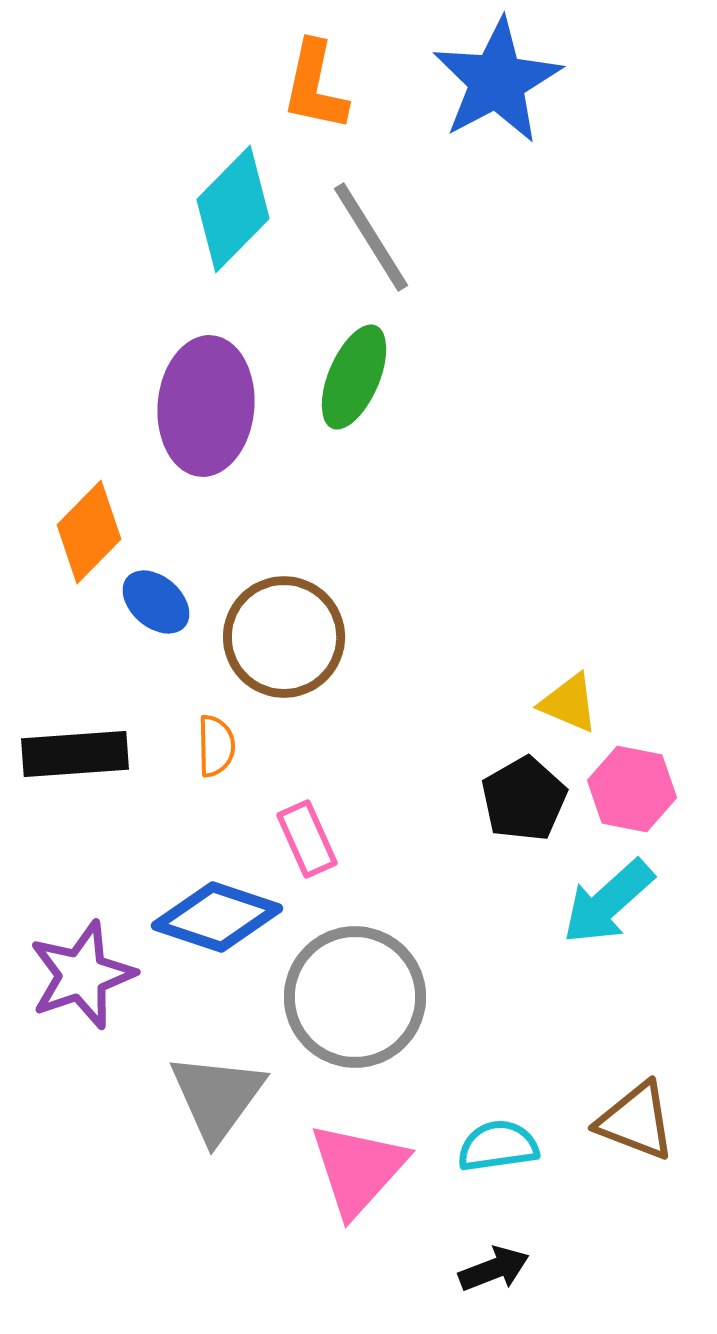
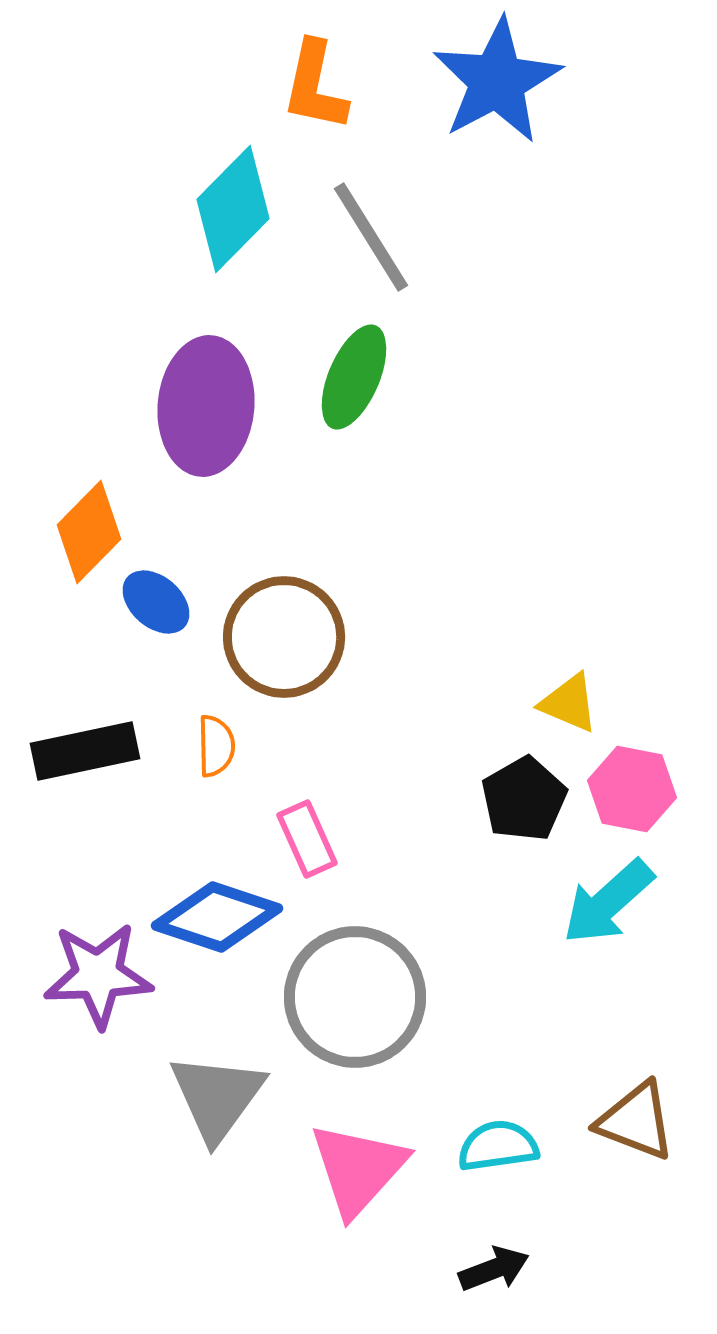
black rectangle: moved 10 px right, 3 px up; rotated 8 degrees counterclockwise
purple star: moved 16 px right; rotated 17 degrees clockwise
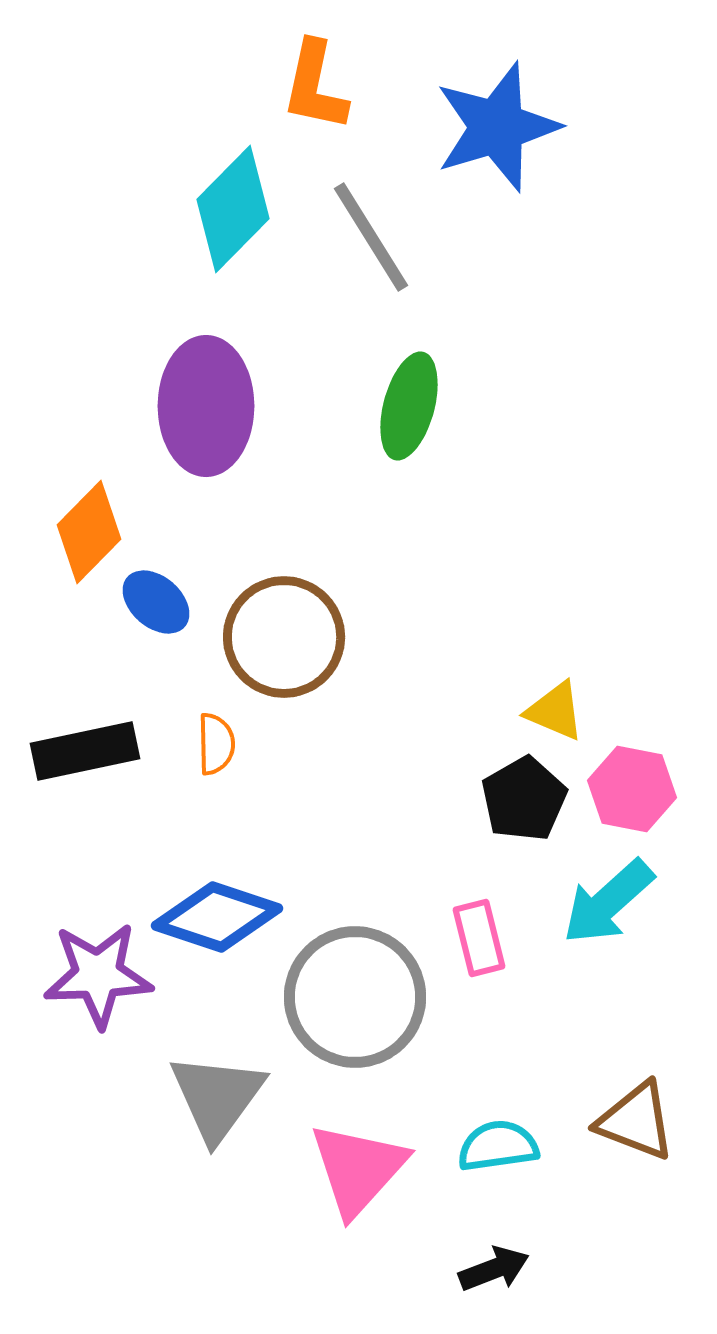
blue star: moved 46 px down; rotated 11 degrees clockwise
green ellipse: moved 55 px right, 29 px down; rotated 8 degrees counterclockwise
purple ellipse: rotated 5 degrees counterclockwise
yellow triangle: moved 14 px left, 8 px down
orange semicircle: moved 2 px up
pink rectangle: moved 172 px right, 99 px down; rotated 10 degrees clockwise
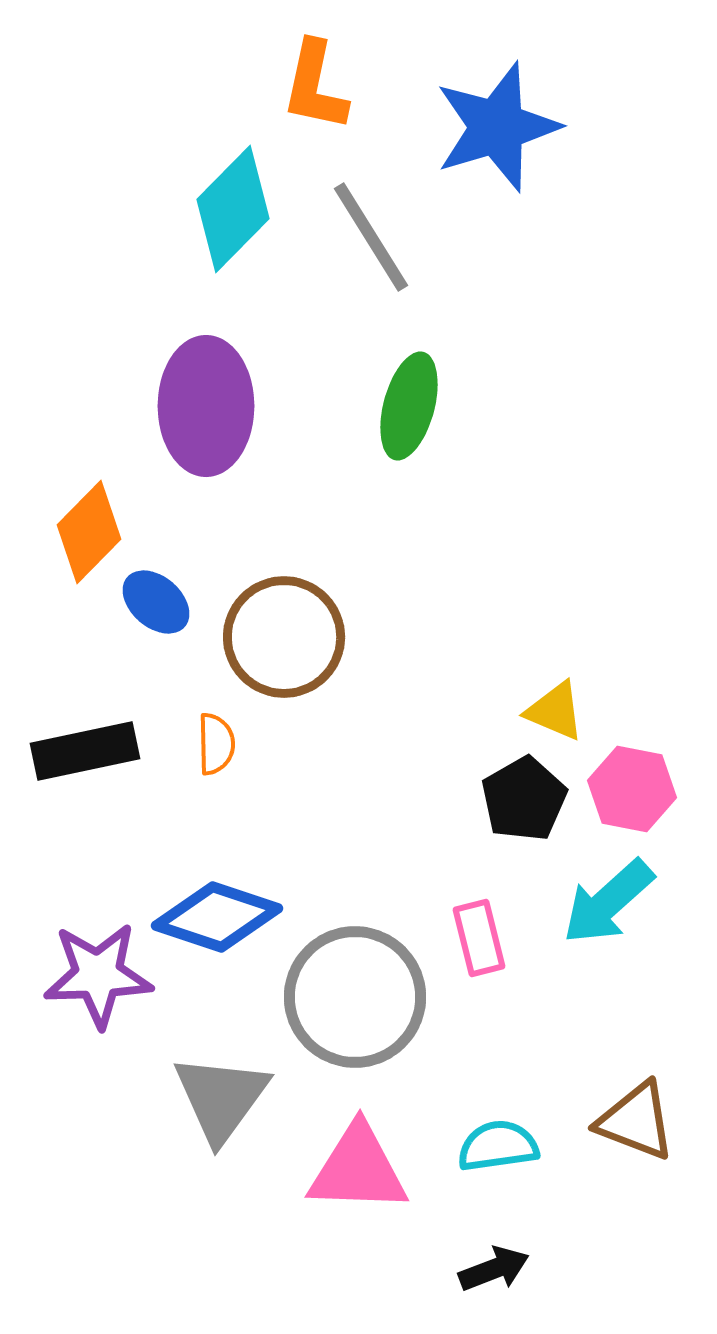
gray triangle: moved 4 px right, 1 px down
pink triangle: rotated 50 degrees clockwise
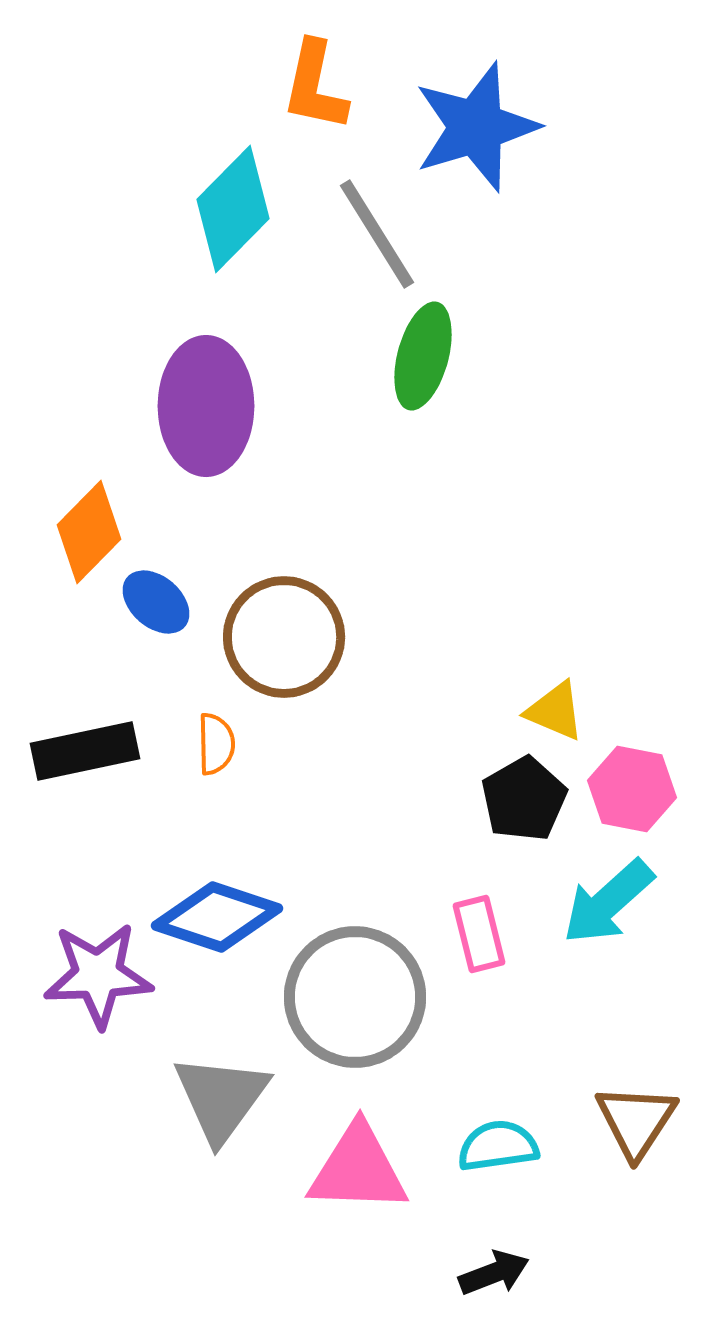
blue star: moved 21 px left
gray line: moved 6 px right, 3 px up
green ellipse: moved 14 px right, 50 px up
pink rectangle: moved 4 px up
brown triangle: rotated 42 degrees clockwise
black arrow: moved 4 px down
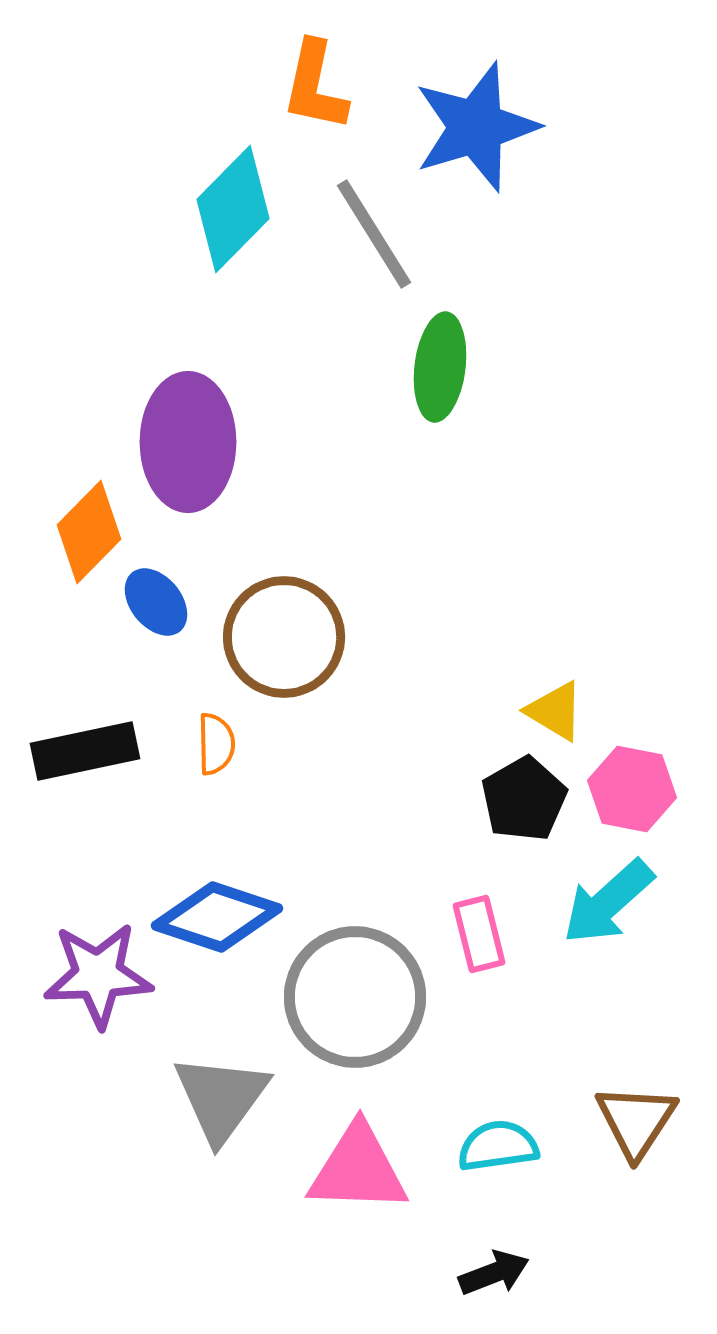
gray line: moved 3 px left
green ellipse: moved 17 px right, 11 px down; rotated 8 degrees counterclockwise
purple ellipse: moved 18 px left, 36 px down
blue ellipse: rotated 10 degrees clockwise
yellow triangle: rotated 8 degrees clockwise
